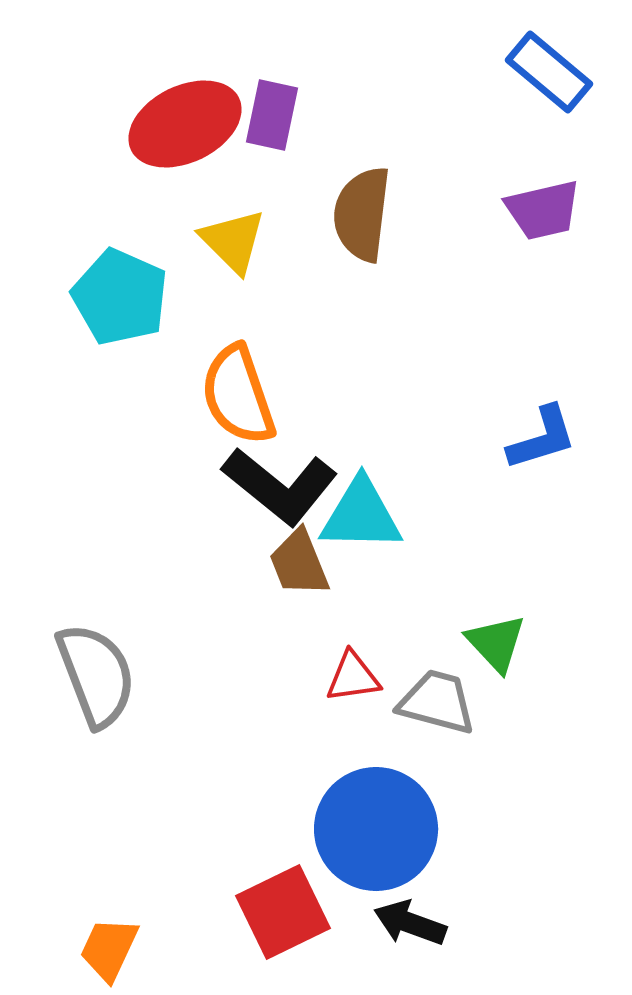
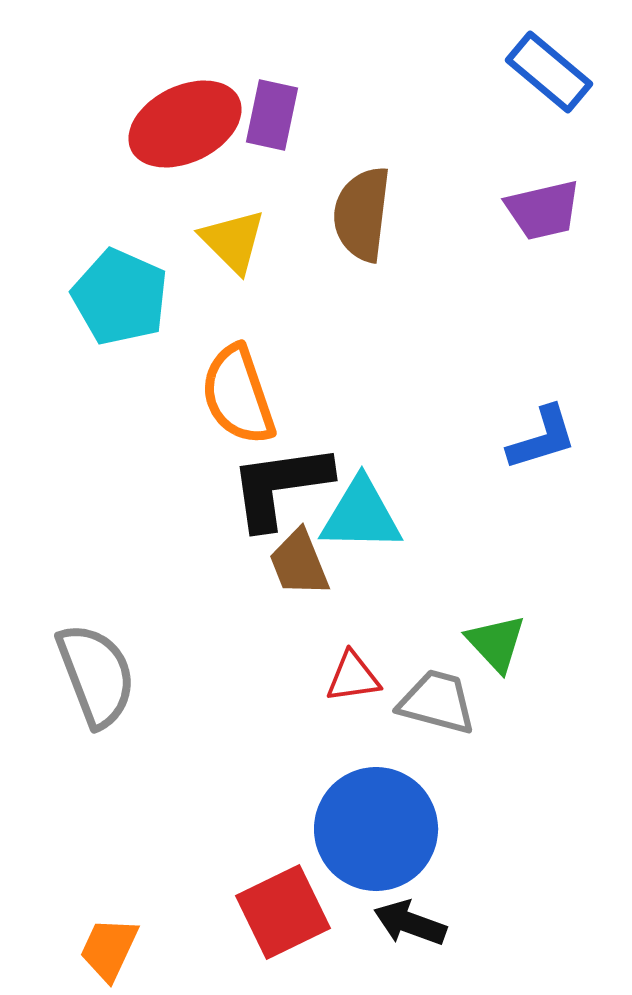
black L-shape: rotated 133 degrees clockwise
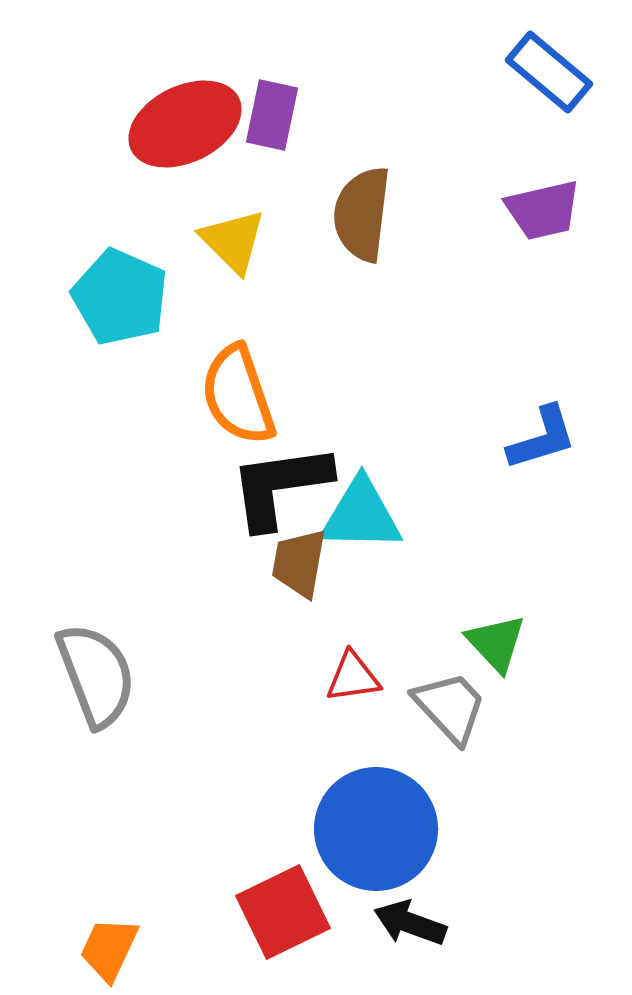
brown trapezoid: rotated 32 degrees clockwise
gray trapezoid: moved 13 px right, 5 px down; rotated 32 degrees clockwise
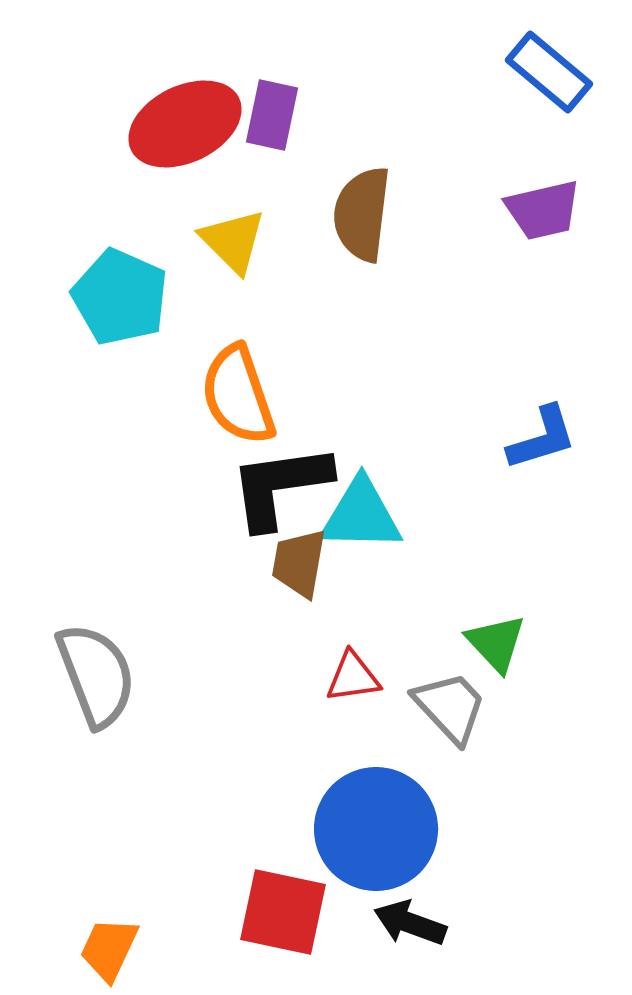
red square: rotated 38 degrees clockwise
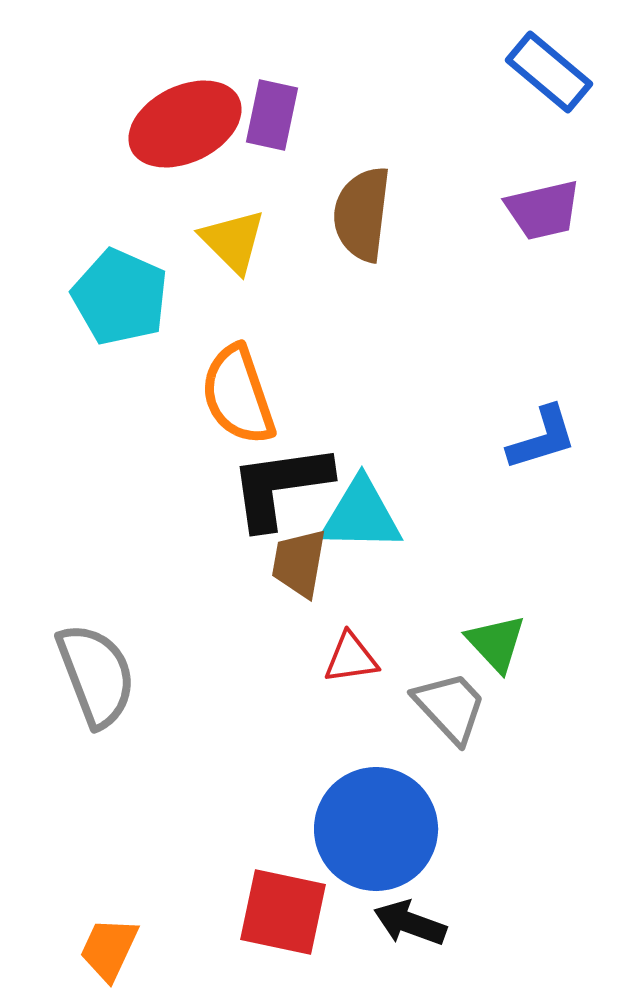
red triangle: moved 2 px left, 19 px up
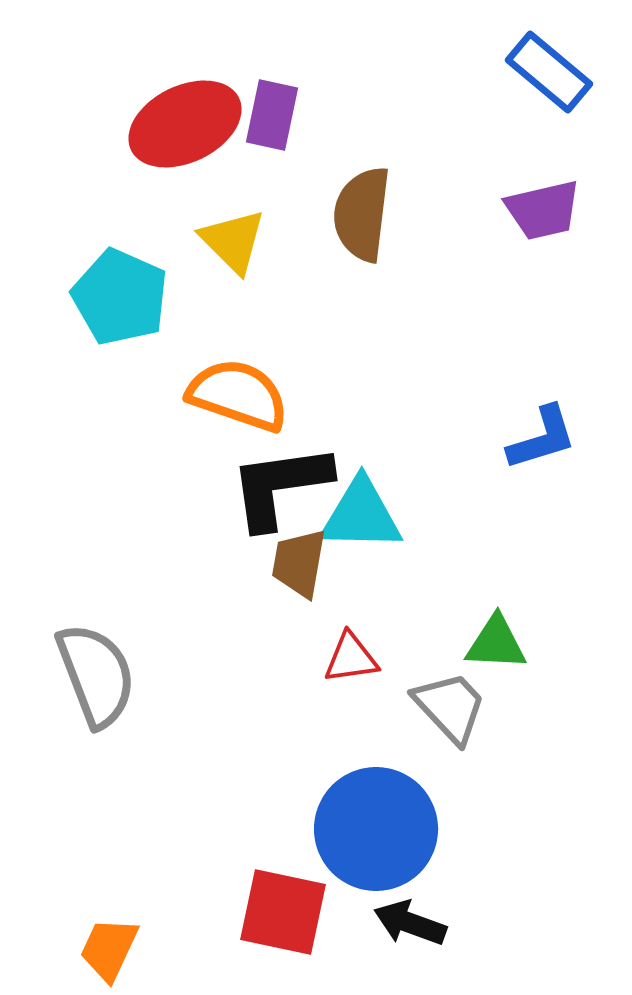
orange semicircle: rotated 128 degrees clockwise
green triangle: rotated 44 degrees counterclockwise
